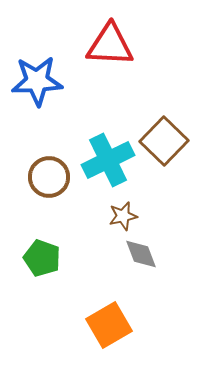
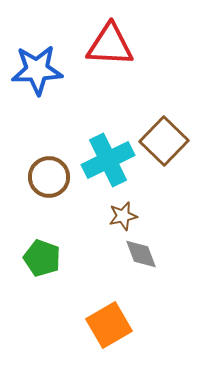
blue star: moved 11 px up
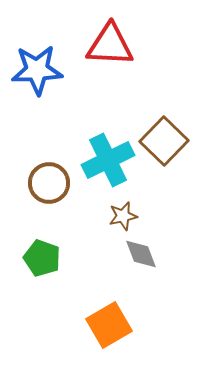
brown circle: moved 6 px down
